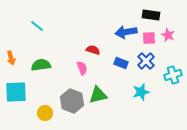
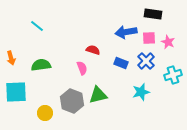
black rectangle: moved 2 px right, 1 px up
pink star: moved 7 px down
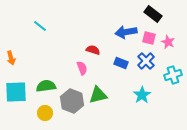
black rectangle: rotated 30 degrees clockwise
cyan line: moved 3 px right
pink square: rotated 16 degrees clockwise
green semicircle: moved 5 px right, 21 px down
cyan star: moved 1 px right, 3 px down; rotated 18 degrees counterclockwise
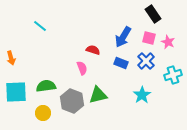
black rectangle: rotated 18 degrees clockwise
blue arrow: moved 3 px left, 5 px down; rotated 50 degrees counterclockwise
yellow circle: moved 2 px left
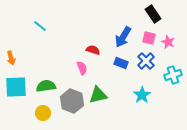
cyan square: moved 5 px up
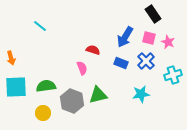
blue arrow: moved 2 px right
cyan star: moved 1 px left, 1 px up; rotated 24 degrees clockwise
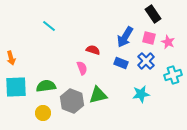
cyan line: moved 9 px right
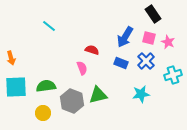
red semicircle: moved 1 px left
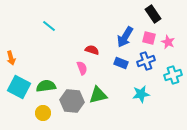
blue cross: rotated 24 degrees clockwise
cyan square: moved 3 px right; rotated 30 degrees clockwise
gray hexagon: rotated 15 degrees counterclockwise
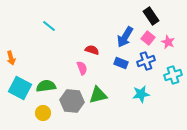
black rectangle: moved 2 px left, 2 px down
pink square: moved 1 px left; rotated 24 degrees clockwise
cyan square: moved 1 px right, 1 px down
